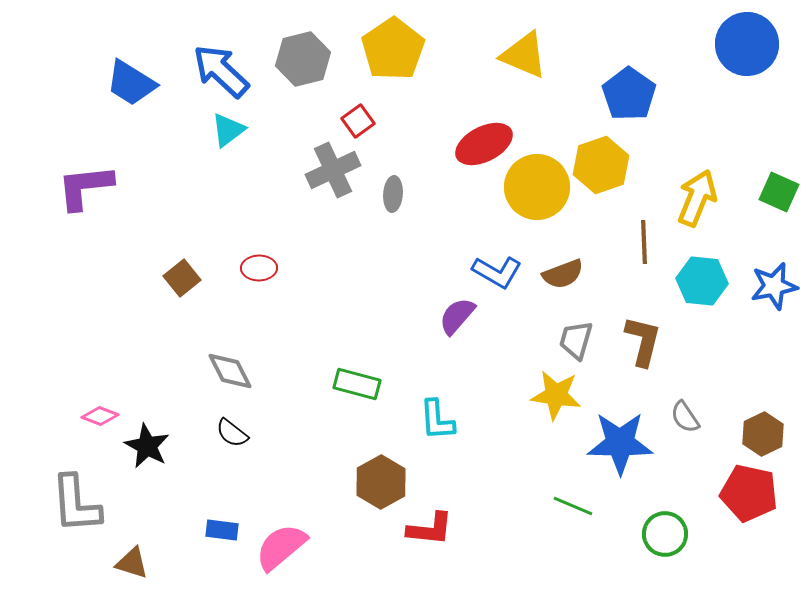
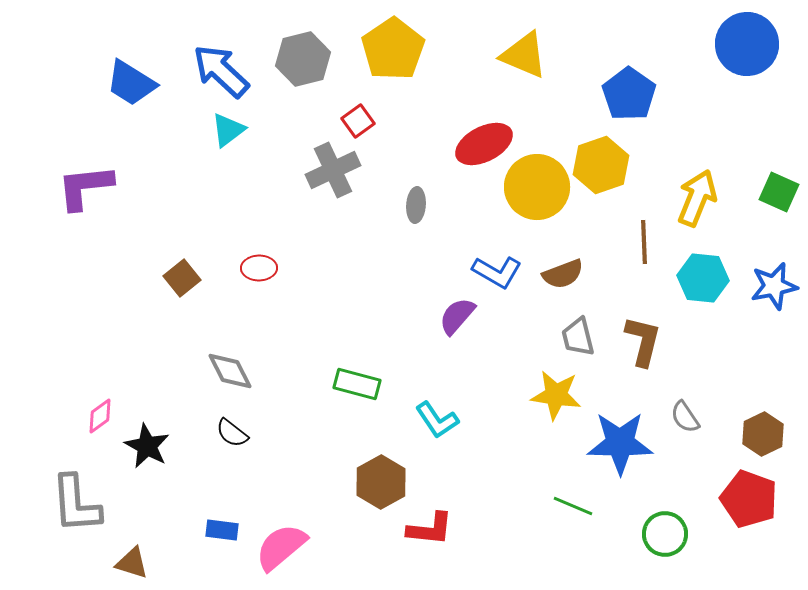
gray ellipse at (393, 194): moved 23 px right, 11 px down
cyan hexagon at (702, 281): moved 1 px right, 3 px up
gray trapezoid at (576, 340): moved 2 px right, 3 px up; rotated 30 degrees counterclockwise
pink diamond at (100, 416): rotated 57 degrees counterclockwise
cyan L-shape at (437, 420): rotated 30 degrees counterclockwise
red pentagon at (749, 493): moved 6 px down; rotated 8 degrees clockwise
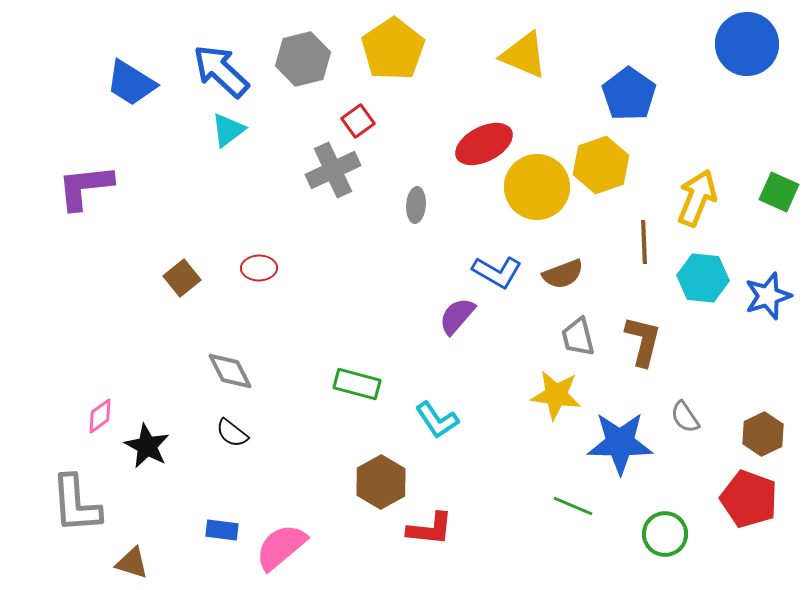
blue star at (774, 286): moved 6 px left, 10 px down; rotated 6 degrees counterclockwise
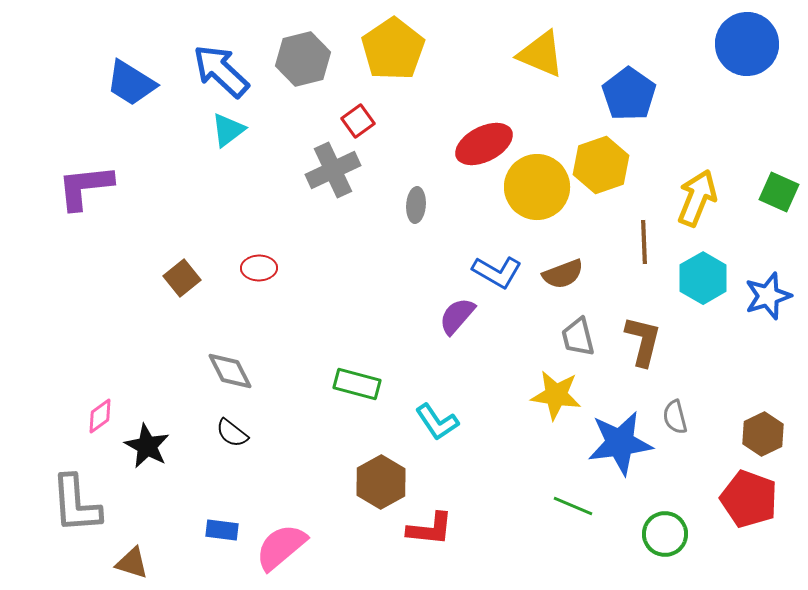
yellow triangle at (524, 55): moved 17 px right, 1 px up
cyan hexagon at (703, 278): rotated 24 degrees clockwise
gray semicircle at (685, 417): moved 10 px left; rotated 20 degrees clockwise
cyan L-shape at (437, 420): moved 2 px down
blue star at (620, 443): rotated 8 degrees counterclockwise
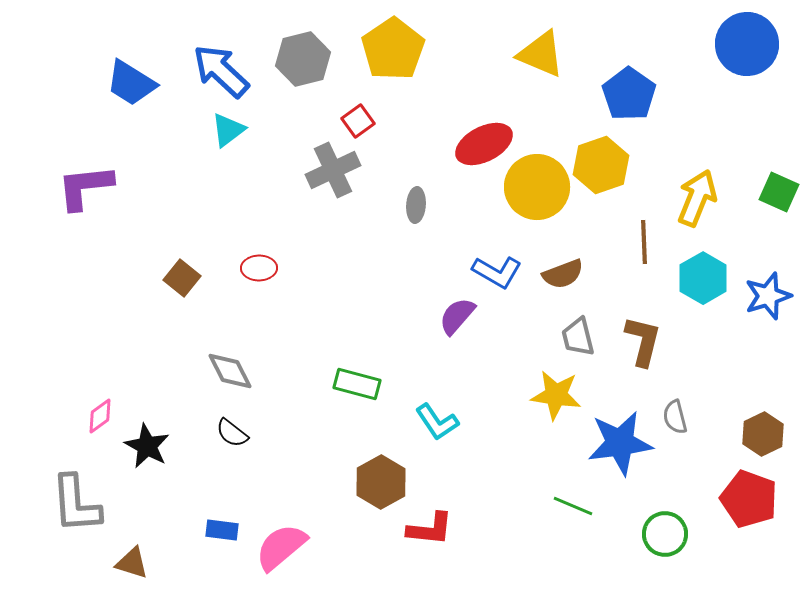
brown square at (182, 278): rotated 12 degrees counterclockwise
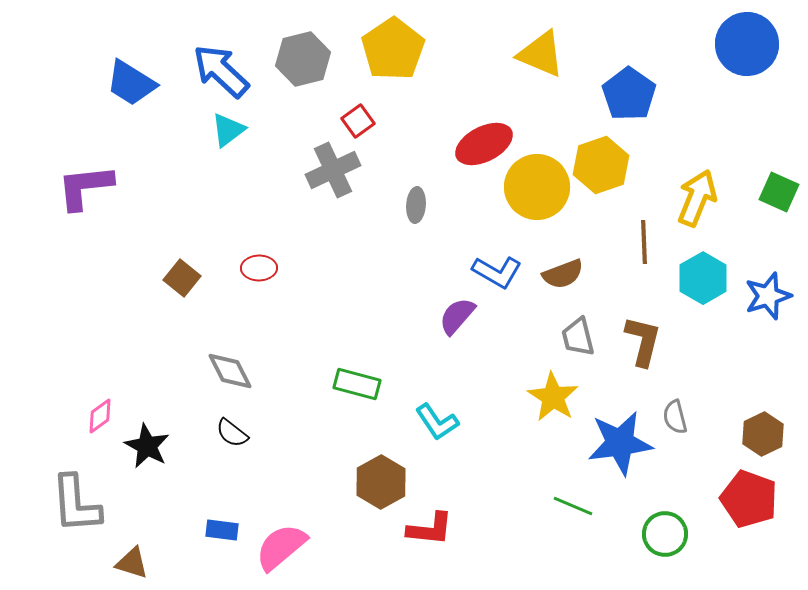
yellow star at (556, 395): moved 3 px left, 2 px down; rotated 24 degrees clockwise
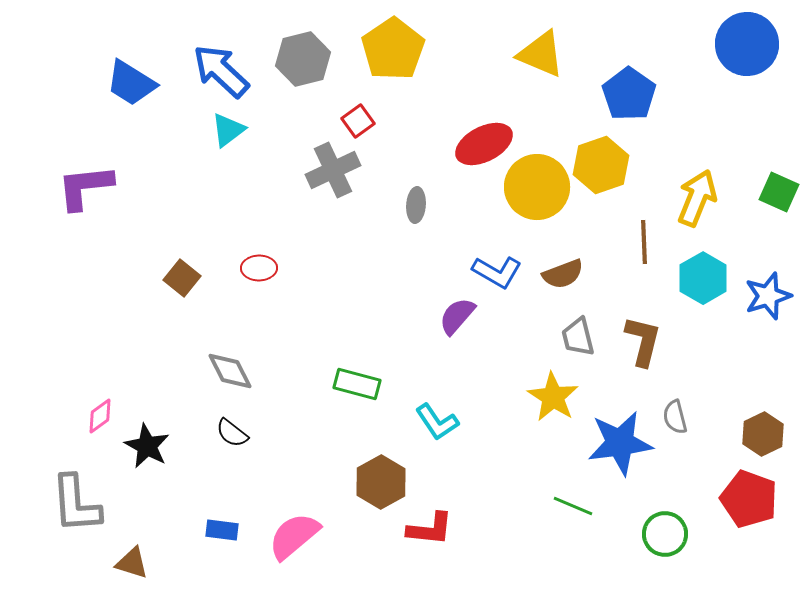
pink semicircle at (281, 547): moved 13 px right, 11 px up
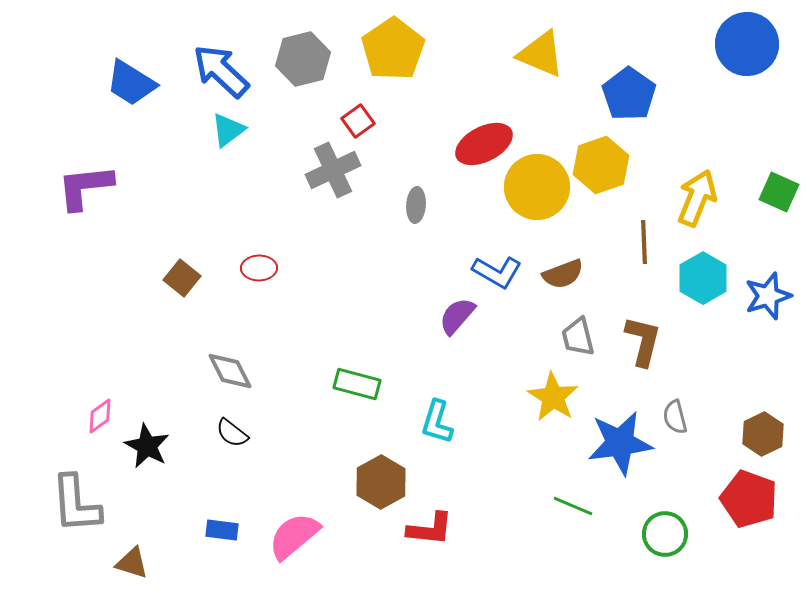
cyan L-shape at (437, 422): rotated 51 degrees clockwise
